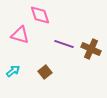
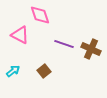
pink triangle: rotated 12 degrees clockwise
brown square: moved 1 px left, 1 px up
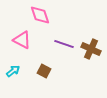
pink triangle: moved 2 px right, 5 px down
brown square: rotated 24 degrees counterclockwise
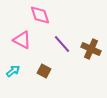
purple line: moved 2 px left; rotated 30 degrees clockwise
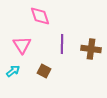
pink diamond: moved 1 px down
pink triangle: moved 5 px down; rotated 30 degrees clockwise
purple line: rotated 42 degrees clockwise
brown cross: rotated 18 degrees counterclockwise
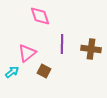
pink triangle: moved 5 px right, 8 px down; rotated 24 degrees clockwise
cyan arrow: moved 1 px left, 1 px down
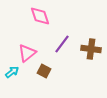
purple line: rotated 36 degrees clockwise
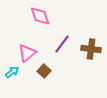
brown square: rotated 16 degrees clockwise
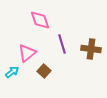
pink diamond: moved 4 px down
purple line: rotated 54 degrees counterclockwise
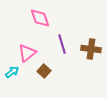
pink diamond: moved 2 px up
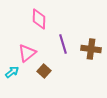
pink diamond: moved 1 px left, 1 px down; rotated 20 degrees clockwise
purple line: moved 1 px right
